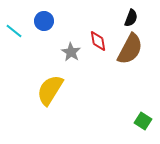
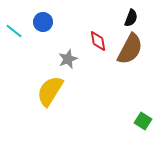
blue circle: moved 1 px left, 1 px down
gray star: moved 3 px left, 7 px down; rotated 18 degrees clockwise
yellow semicircle: moved 1 px down
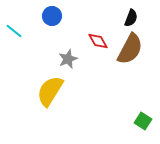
blue circle: moved 9 px right, 6 px up
red diamond: rotated 20 degrees counterclockwise
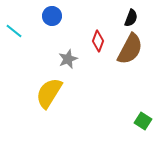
red diamond: rotated 50 degrees clockwise
yellow semicircle: moved 1 px left, 2 px down
